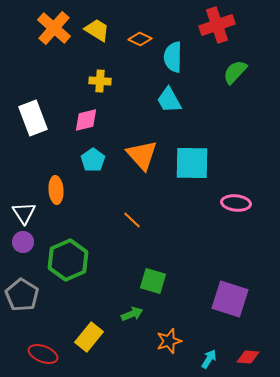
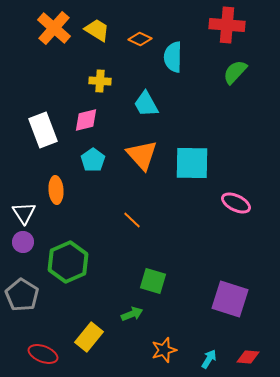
red cross: moved 10 px right; rotated 24 degrees clockwise
cyan trapezoid: moved 23 px left, 4 px down
white rectangle: moved 10 px right, 12 px down
pink ellipse: rotated 20 degrees clockwise
green hexagon: moved 2 px down
orange star: moved 5 px left, 9 px down
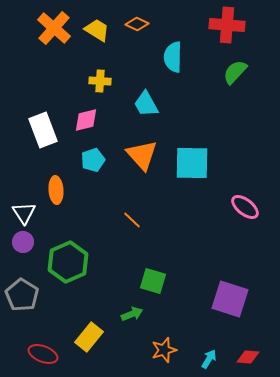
orange diamond: moved 3 px left, 15 px up
cyan pentagon: rotated 15 degrees clockwise
pink ellipse: moved 9 px right, 4 px down; rotated 12 degrees clockwise
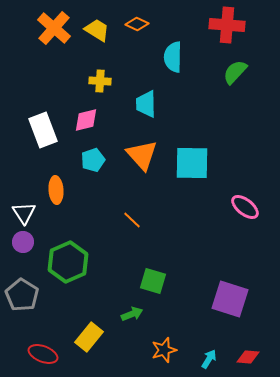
cyan trapezoid: rotated 28 degrees clockwise
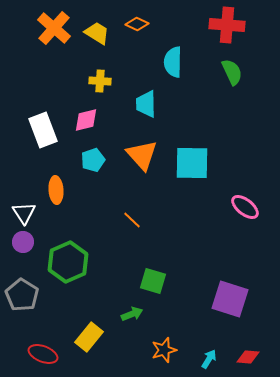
yellow trapezoid: moved 3 px down
cyan semicircle: moved 5 px down
green semicircle: moved 3 px left; rotated 112 degrees clockwise
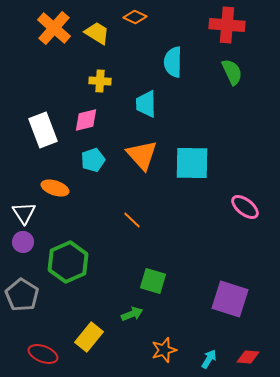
orange diamond: moved 2 px left, 7 px up
orange ellipse: moved 1 px left, 2 px up; rotated 68 degrees counterclockwise
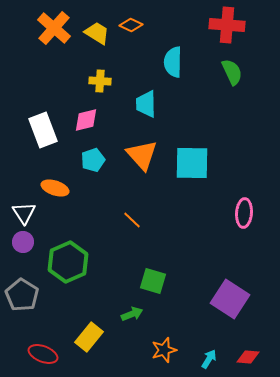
orange diamond: moved 4 px left, 8 px down
pink ellipse: moved 1 px left, 6 px down; rotated 56 degrees clockwise
purple square: rotated 15 degrees clockwise
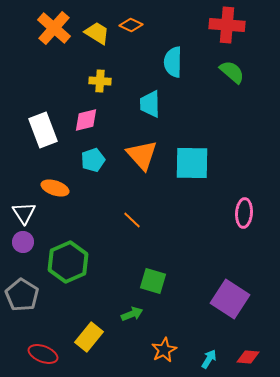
green semicircle: rotated 24 degrees counterclockwise
cyan trapezoid: moved 4 px right
orange star: rotated 10 degrees counterclockwise
